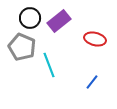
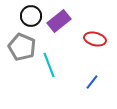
black circle: moved 1 px right, 2 px up
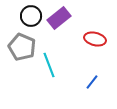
purple rectangle: moved 3 px up
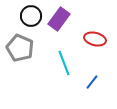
purple rectangle: moved 1 px down; rotated 15 degrees counterclockwise
gray pentagon: moved 2 px left, 1 px down
cyan line: moved 15 px right, 2 px up
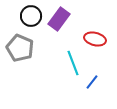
cyan line: moved 9 px right
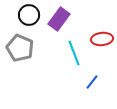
black circle: moved 2 px left, 1 px up
red ellipse: moved 7 px right; rotated 20 degrees counterclockwise
cyan line: moved 1 px right, 10 px up
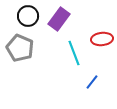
black circle: moved 1 px left, 1 px down
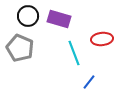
purple rectangle: rotated 70 degrees clockwise
blue line: moved 3 px left
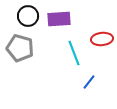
purple rectangle: rotated 20 degrees counterclockwise
gray pentagon: rotated 8 degrees counterclockwise
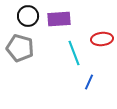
blue line: rotated 14 degrees counterclockwise
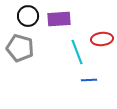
cyan line: moved 3 px right, 1 px up
blue line: moved 2 px up; rotated 63 degrees clockwise
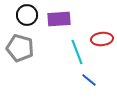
black circle: moved 1 px left, 1 px up
blue line: rotated 42 degrees clockwise
